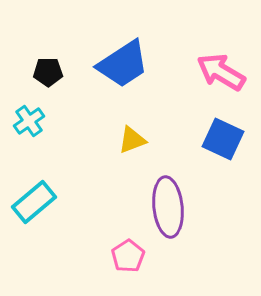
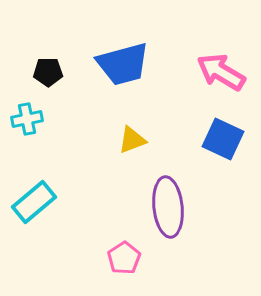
blue trapezoid: rotated 18 degrees clockwise
cyan cross: moved 2 px left, 2 px up; rotated 24 degrees clockwise
pink pentagon: moved 4 px left, 2 px down
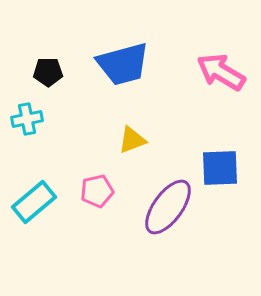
blue square: moved 3 px left, 29 px down; rotated 27 degrees counterclockwise
purple ellipse: rotated 42 degrees clockwise
pink pentagon: moved 27 px left, 67 px up; rotated 20 degrees clockwise
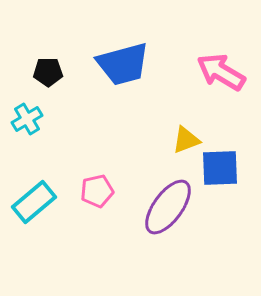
cyan cross: rotated 20 degrees counterclockwise
yellow triangle: moved 54 px right
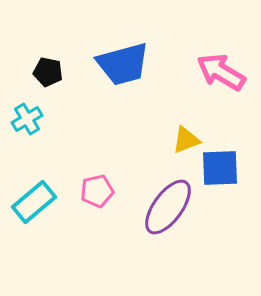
black pentagon: rotated 12 degrees clockwise
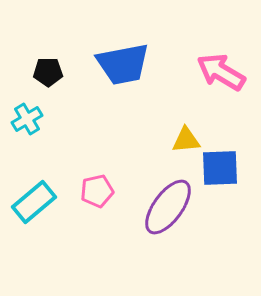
blue trapezoid: rotated 4 degrees clockwise
black pentagon: rotated 12 degrees counterclockwise
yellow triangle: rotated 16 degrees clockwise
